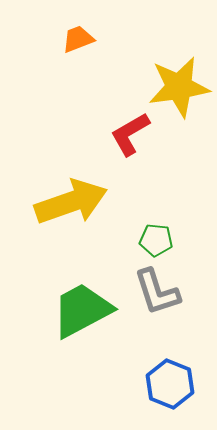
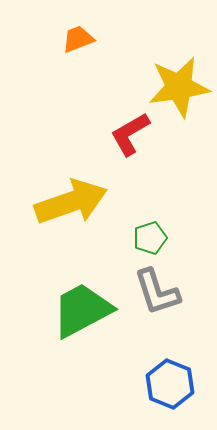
green pentagon: moved 6 px left, 2 px up; rotated 24 degrees counterclockwise
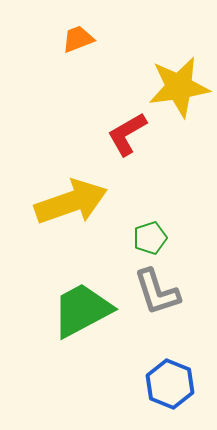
red L-shape: moved 3 px left
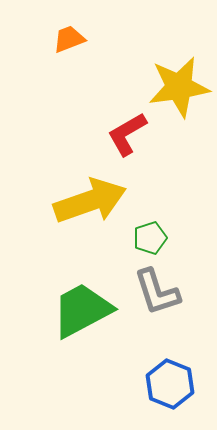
orange trapezoid: moved 9 px left
yellow arrow: moved 19 px right, 1 px up
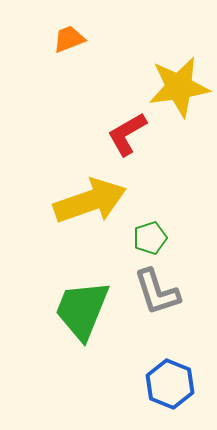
green trapezoid: rotated 40 degrees counterclockwise
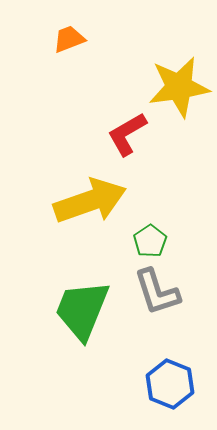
green pentagon: moved 3 px down; rotated 16 degrees counterclockwise
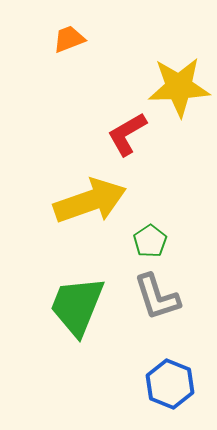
yellow star: rotated 6 degrees clockwise
gray L-shape: moved 5 px down
green trapezoid: moved 5 px left, 4 px up
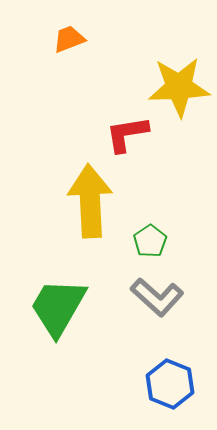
red L-shape: rotated 21 degrees clockwise
yellow arrow: rotated 74 degrees counterclockwise
gray L-shape: rotated 30 degrees counterclockwise
green trapezoid: moved 19 px left, 1 px down; rotated 8 degrees clockwise
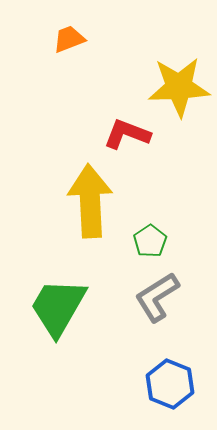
red L-shape: rotated 30 degrees clockwise
gray L-shape: rotated 106 degrees clockwise
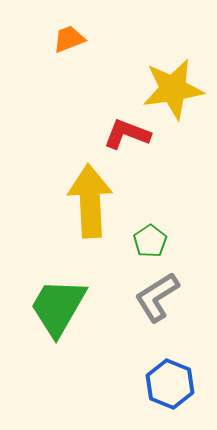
yellow star: moved 6 px left, 2 px down; rotated 6 degrees counterclockwise
